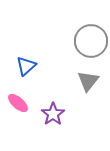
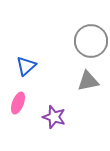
gray triangle: rotated 40 degrees clockwise
pink ellipse: rotated 70 degrees clockwise
purple star: moved 1 px right, 3 px down; rotated 20 degrees counterclockwise
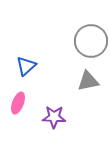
purple star: rotated 15 degrees counterclockwise
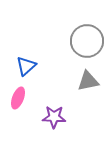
gray circle: moved 4 px left
pink ellipse: moved 5 px up
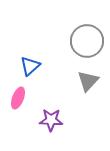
blue triangle: moved 4 px right
gray triangle: rotated 35 degrees counterclockwise
purple star: moved 3 px left, 3 px down
